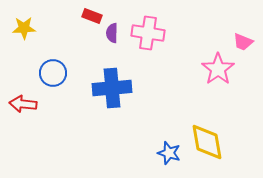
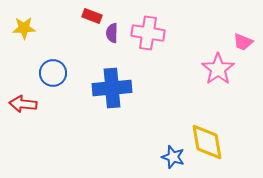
blue star: moved 4 px right, 4 px down
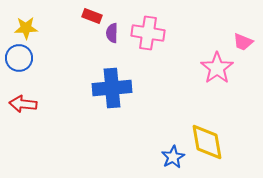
yellow star: moved 2 px right
pink star: moved 1 px left, 1 px up
blue circle: moved 34 px left, 15 px up
blue star: rotated 25 degrees clockwise
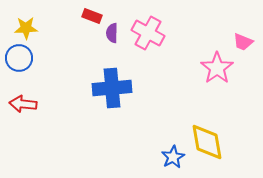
pink cross: rotated 20 degrees clockwise
